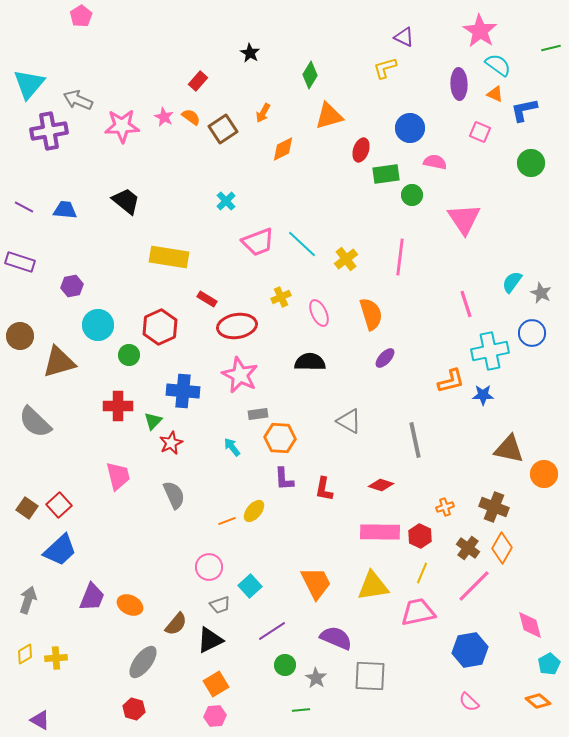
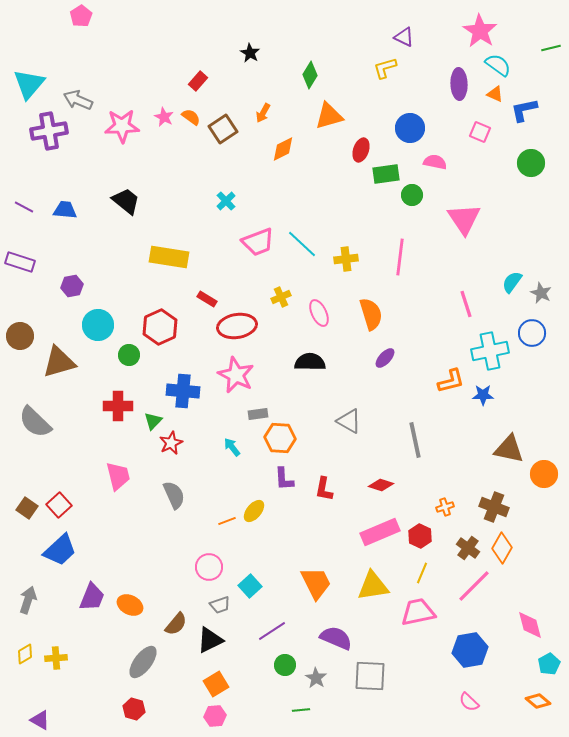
yellow cross at (346, 259): rotated 30 degrees clockwise
pink star at (240, 375): moved 4 px left
pink rectangle at (380, 532): rotated 24 degrees counterclockwise
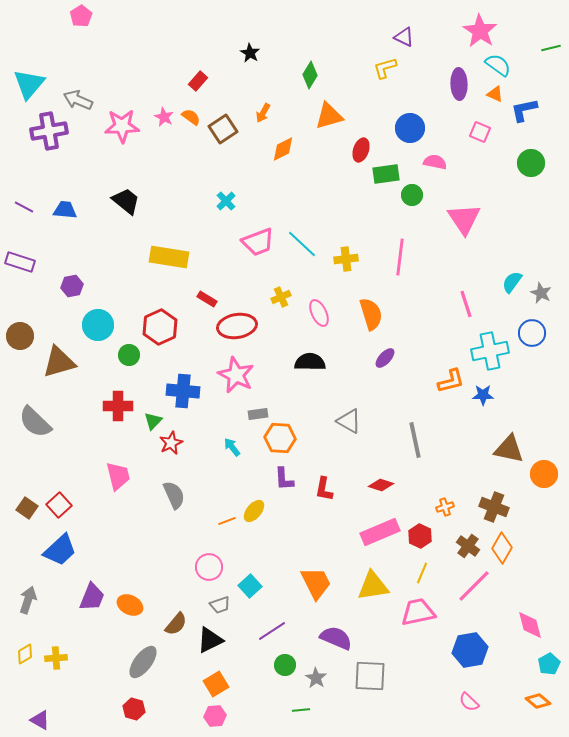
brown cross at (468, 548): moved 2 px up
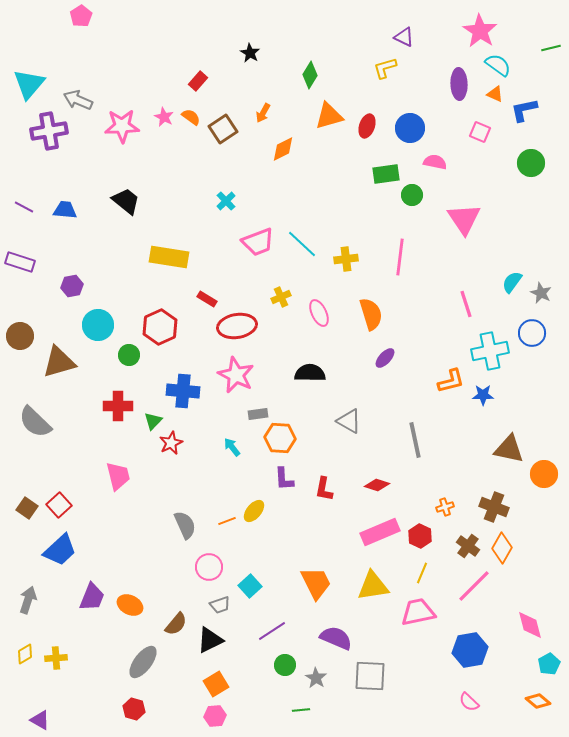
red ellipse at (361, 150): moved 6 px right, 24 px up
black semicircle at (310, 362): moved 11 px down
red diamond at (381, 485): moved 4 px left
gray semicircle at (174, 495): moved 11 px right, 30 px down
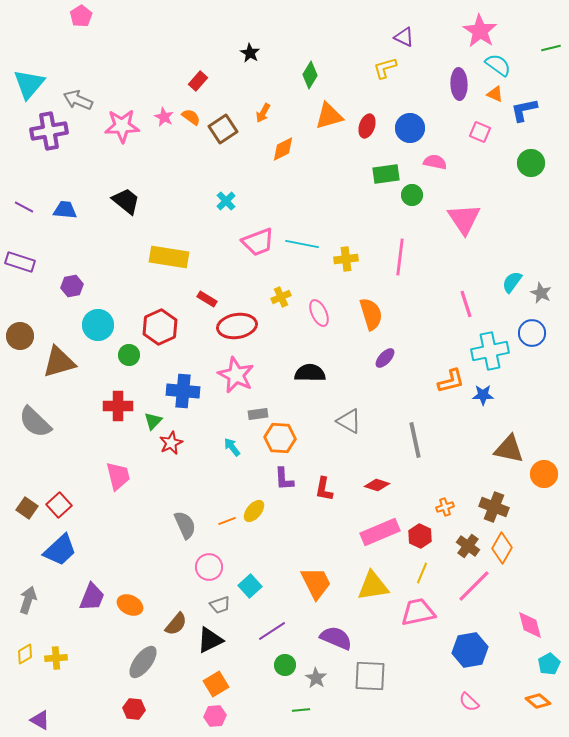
cyan line at (302, 244): rotated 32 degrees counterclockwise
red hexagon at (134, 709): rotated 10 degrees counterclockwise
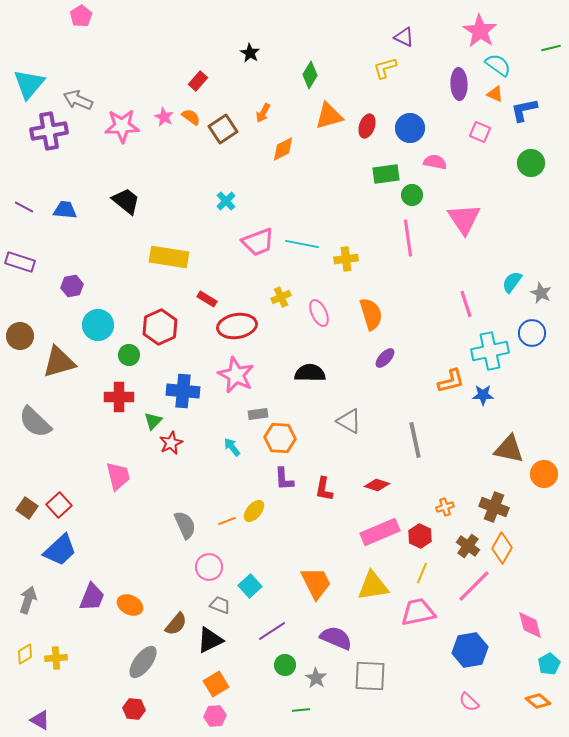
pink line at (400, 257): moved 8 px right, 19 px up; rotated 15 degrees counterclockwise
red cross at (118, 406): moved 1 px right, 9 px up
gray trapezoid at (220, 605): rotated 140 degrees counterclockwise
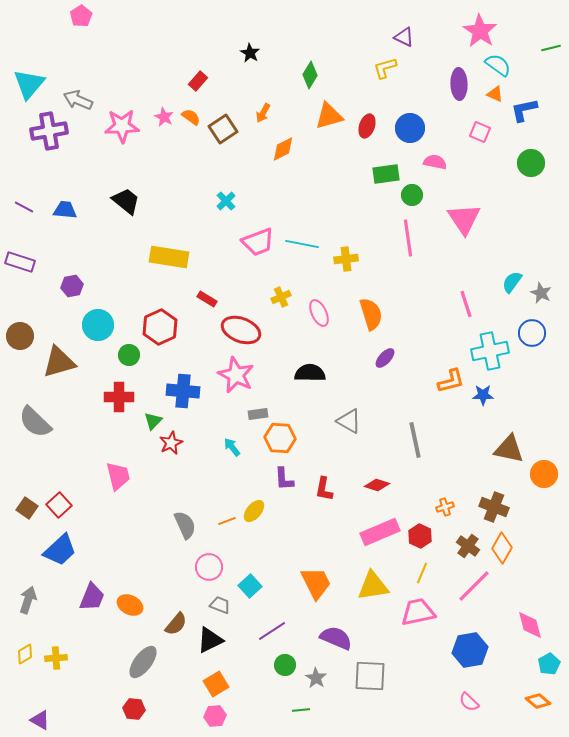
red ellipse at (237, 326): moved 4 px right, 4 px down; rotated 30 degrees clockwise
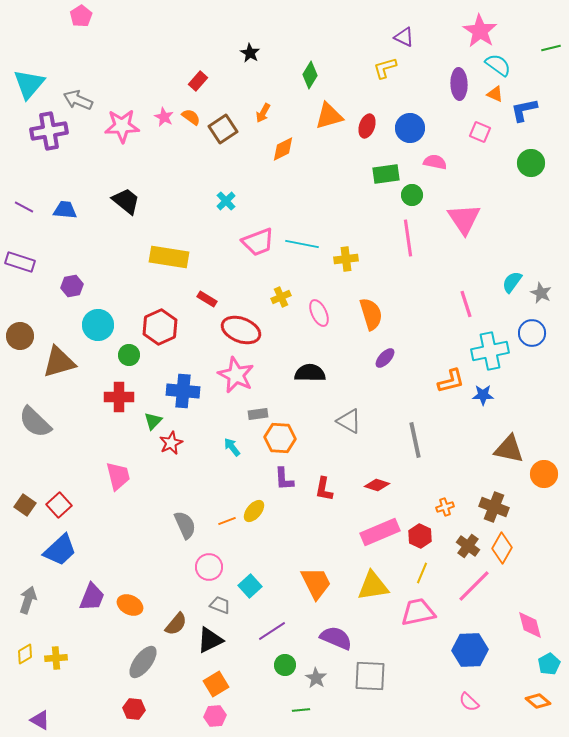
brown square at (27, 508): moved 2 px left, 3 px up
blue hexagon at (470, 650): rotated 8 degrees clockwise
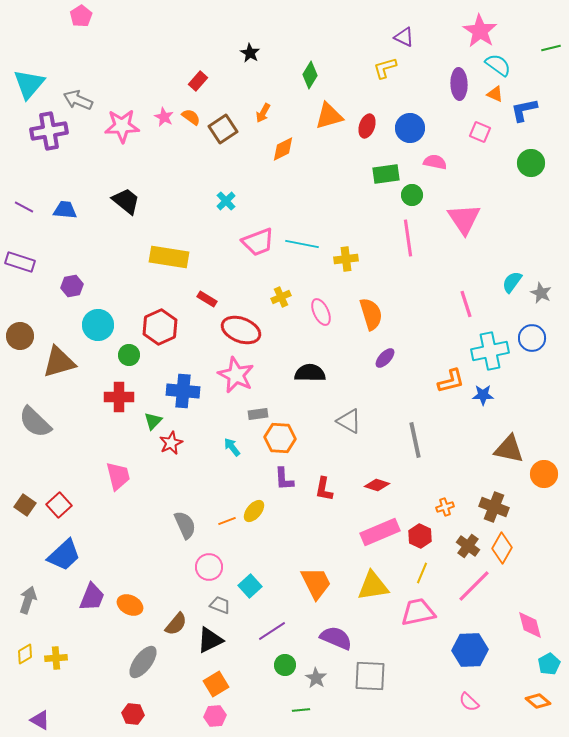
pink ellipse at (319, 313): moved 2 px right, 1 px up
blue circle at (532, 333): moved 5 px down
blue trapezoid at (60, 550): moved 4 px right, 5 px down
red hexagon at (134, 709): moved 1 px left, 5 px down
